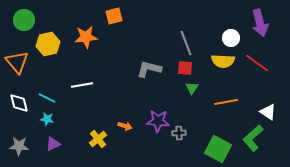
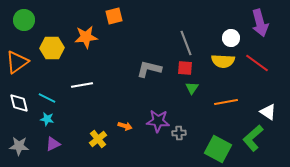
yellow hexagon: moved 4 px right, 4 px down; rotated 10 degrees clockwise
orange triangle: rotated 35 degrees clockwise
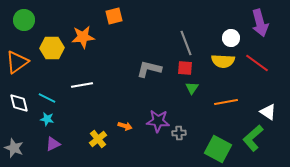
orange star: moved 3 px left
gray star: moved 5 px left, 2 px down; rotated 18 degrees clockwise
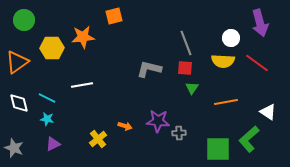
green L-shape: moved 4 px left, 1 px down
green square: rotated 28 degrees counterclockwise
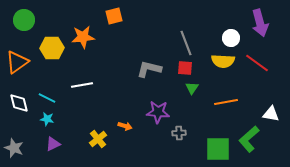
white triangle: moved 3 px right, 2 px down; rotated 24 degrees counterclockwise
purple star: moved 9 px up
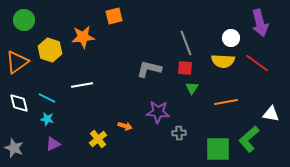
yellow hexagon: moved 2 px left, 2 px down; rotated 20 degrees clockwise
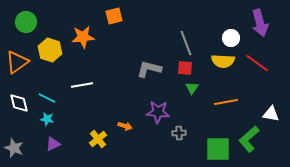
green circle: moved 2 px right, 2 px down
